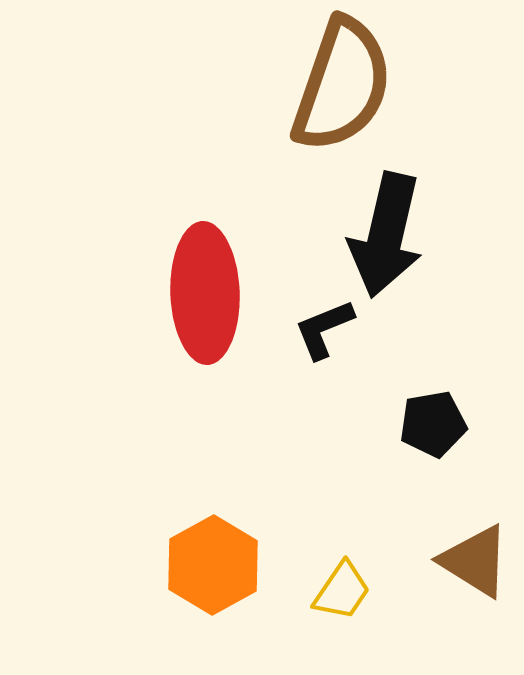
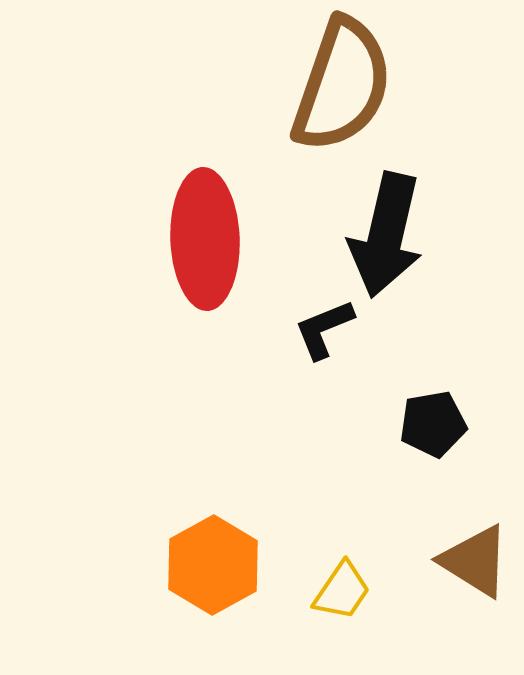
red ellipse: moved 54 px up
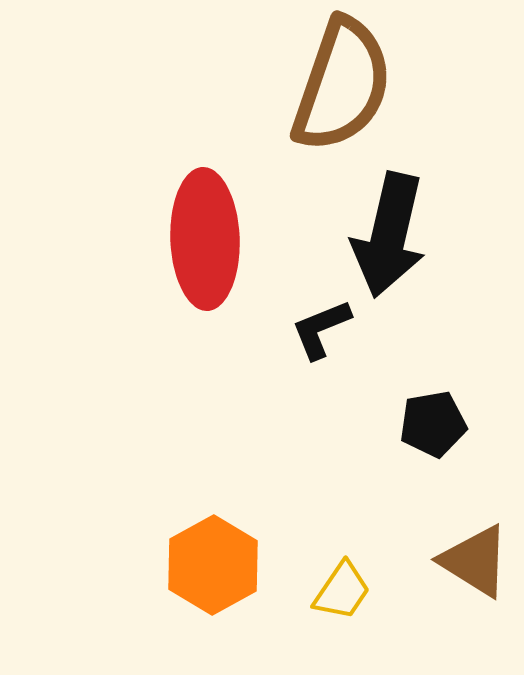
black arrow: moved 3 px right
black L-shape: moved 3 px left
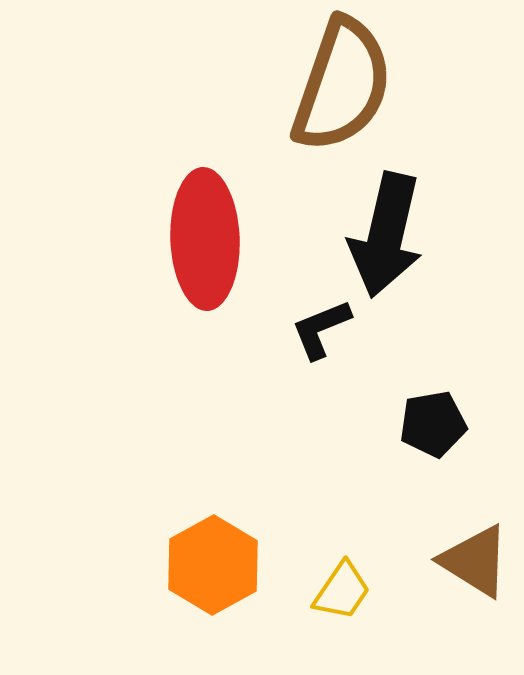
black arrow: moved 3 px left
